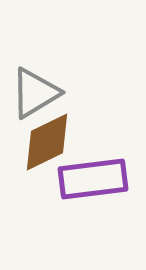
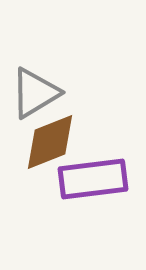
brown diamond: moved 3 px right; rotated 4 degrees clockwise
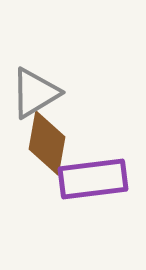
brown diamond: moved 3 px left, 1 px down; rotated 58 degrees counterclockwise
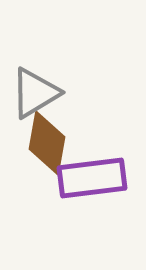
purple rectangle: moved 1 px left, 1 px up
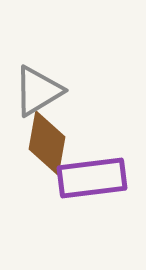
gray triangle: moved 3 px right, 2 px up
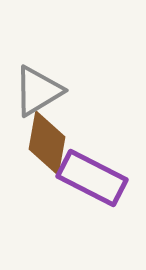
purple rectangle: rotated 34 degrees clockwise
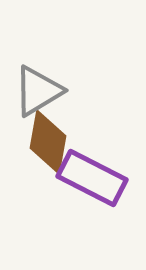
brown diamond: moved 1 px right, 1 px up
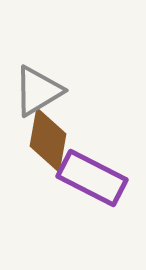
brown diamond: moved 2 px up
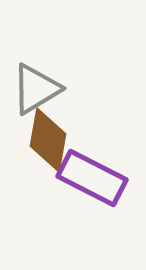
gray triangle: moved 2 px left, 2 px up
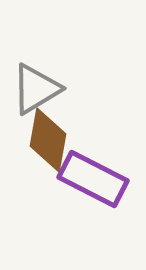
purple rectangle: moved 1 px right, 1 px down
